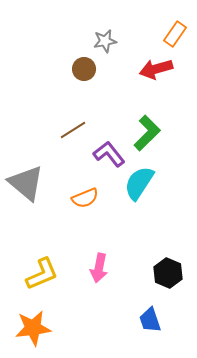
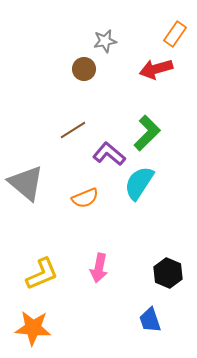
purple L-shape: rotated 12 degrees counterclockwise
orange star: rotated 12 degrees clockwise
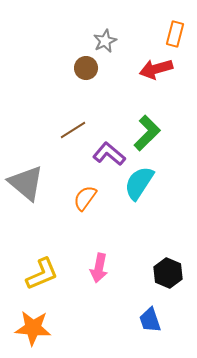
orange rectangle: rotated 20 degrees counterclockwise
gray star: rotated 15 degrees counterclockwise
brown circle: moved 2 px right, 1 px up
orange semicircle: rotated 148 degrees clockwise
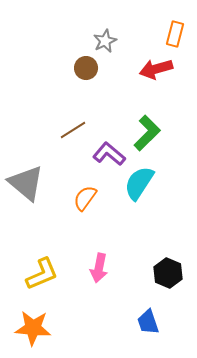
blue trapezoid: moved 2 px left, 2 px down
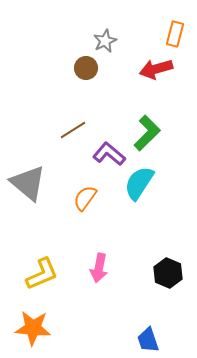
gray triangle: moved 2 px right
blue trapezoid: moved 18 px down
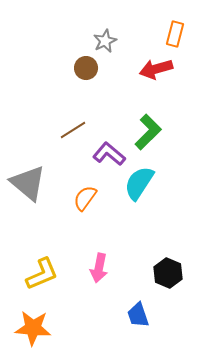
green L-shape: moved 1 px right, 1 px up
blue trapezoid: moved 10 px left, 25 px up
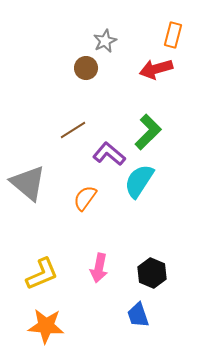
orange rectangle: moved 2 px left, 1 px down
cyan semicircle: moved 2 px up
black hexagon: moved 16 px left
orange star: moved 13 px right, 2 px up
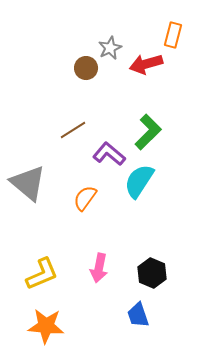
gray star: moved 5 px right, 7 px down
red arrow: moved 10 px left, 5 px up
